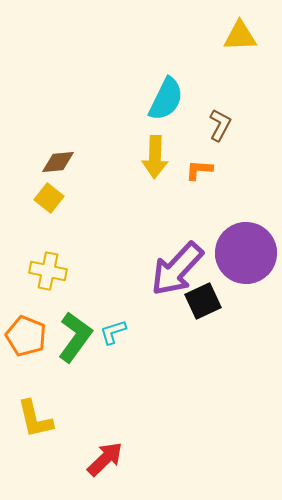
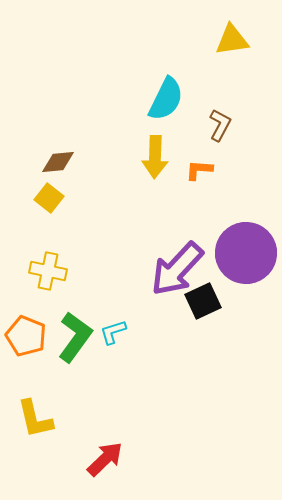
yellow triangle: moved 8 px left, 4 px down; rotated 6 degrees counterclockwise
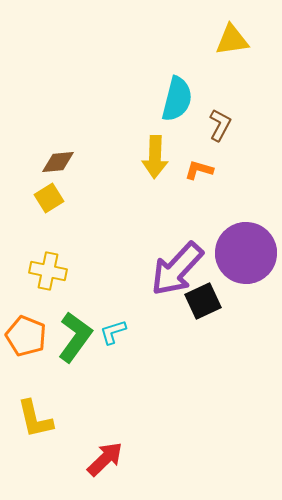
cyan semicircle: moved 11 px right; rotated 12 degrees counterclockwise
orange L-shape: rotated 12 degrees clockwise
yellow square: rotated 20 degrees clockwise
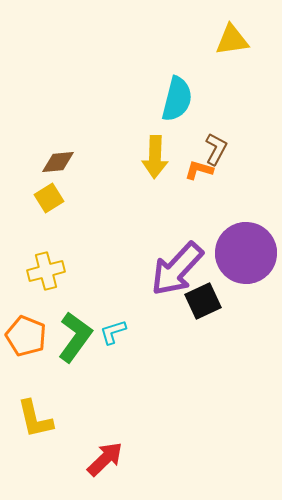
brown L-shape: moved 4 px left, 24 px down
yellow cross: moved 2 px left; rotated 27 degrees counterclockwise
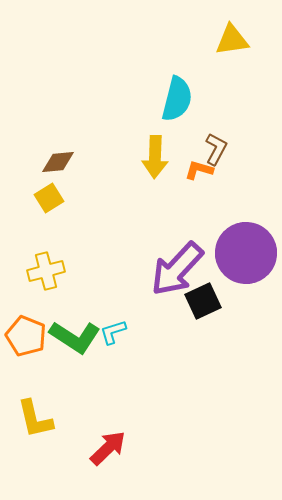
green L-shape: rotated 87 degrees clockwise
red arrow: moved 3 px right, 11 px up
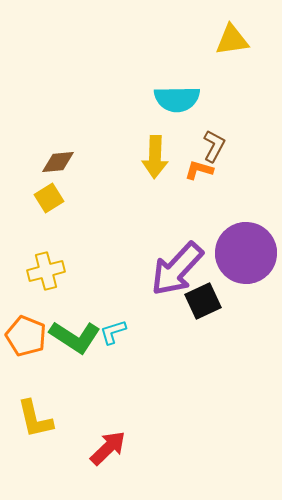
cyan semicircle: rotated 75 degrees clockwise
brown L-shape: moved 2 px left, 3 px up
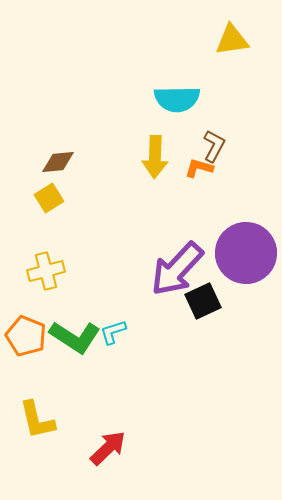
orange L-shape: moved 2 px up
yellow L-shape: moved 2 px right, 1 px down
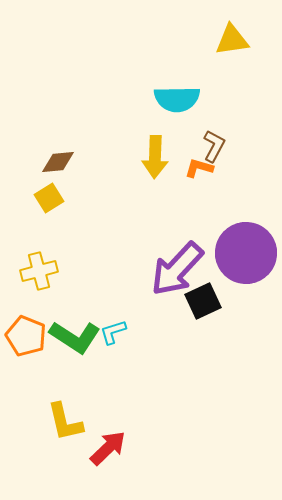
yellow cross: moved 7 px left
yellow L-shape: moved 28 px right, 2 px down
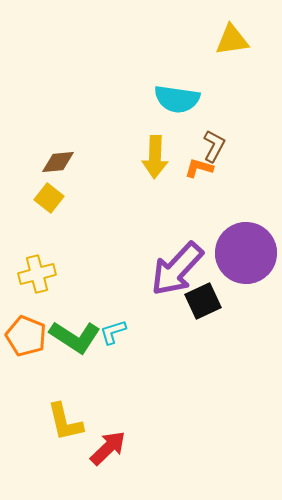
cyan semicircle: rotated 9 degrees clockwise
yellow square: rotated 20 degrees counterclockwise
yellow cross: moved 2 px left, 3 px down
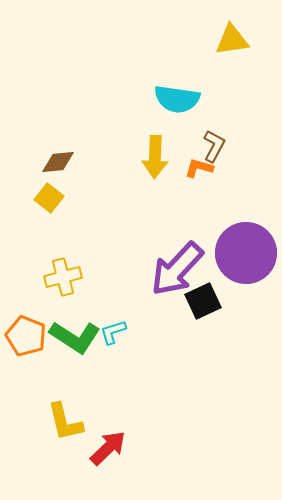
yellow cross: moved 26 px right, 3 px down
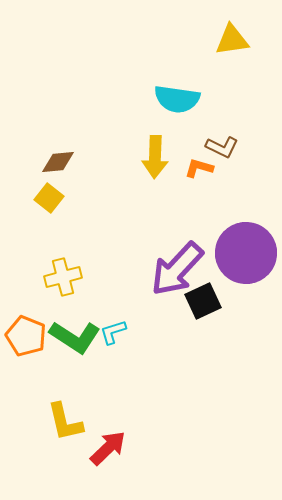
brown L-shape: moved 8 px right, 1 px down; rotated 88 degrees clockwise
